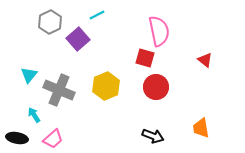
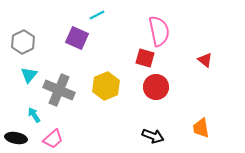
gray hexagon: moved 27 px left, 20 px down
purple square: moved 1 px left, 1 px up; rotated 25 degrees counterclockwise
black ellipse: moved 1 px left
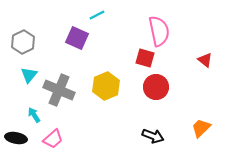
orange trapezoid: rotated 55 degrees clockwise
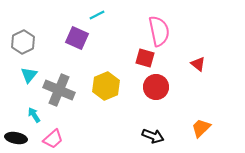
red triangle: moved 7 px left, 4 px down
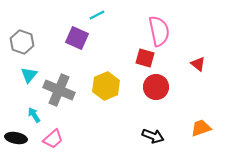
gray hexagon: moved 1 px left; rotated 15 degrees counterclockwise
orange trapezoid: rotated 25 degrees clockwise
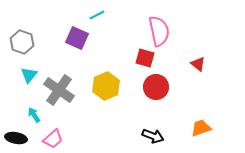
gray cross: rotated 12 degrees clockwise
